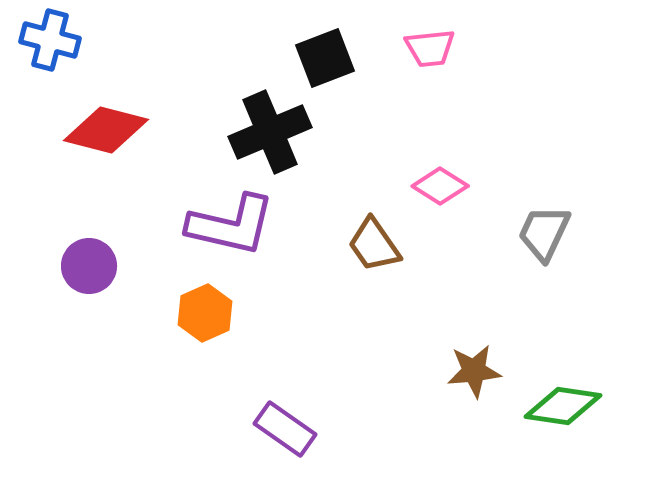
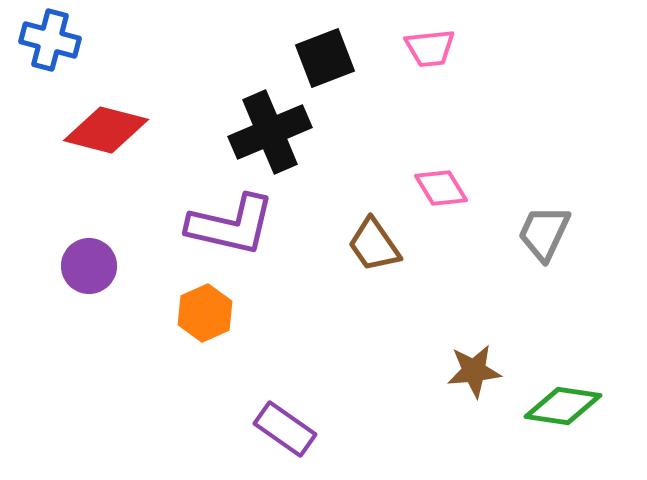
pink diamond: moved 1 px right, 2 px down; rotated 26 degrees clockwise
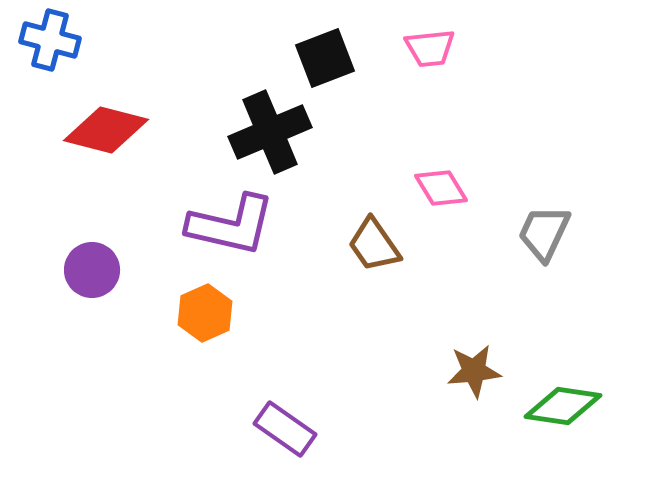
purple circle: moved 3 px right, 4 px down
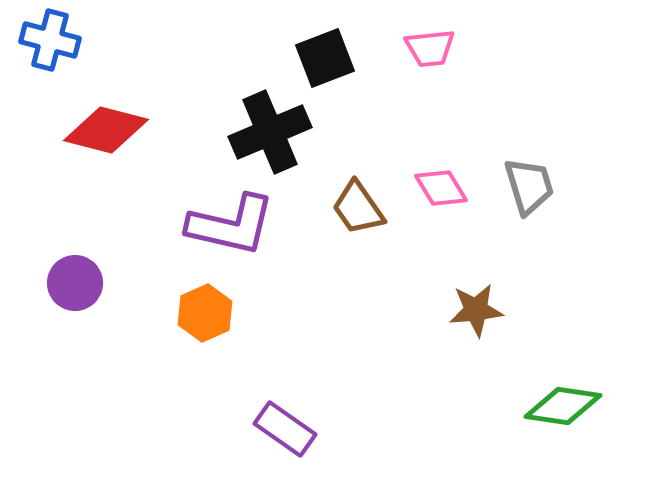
gray trapezoid: moved 15 px left, 47 px up; rotated 138 degrees clockwise
brown trapezoid: moved 16 px left, 37 px up
purple circle: moved 17 px left, 13 px down
brown star: moved 2 px right, 61 px up
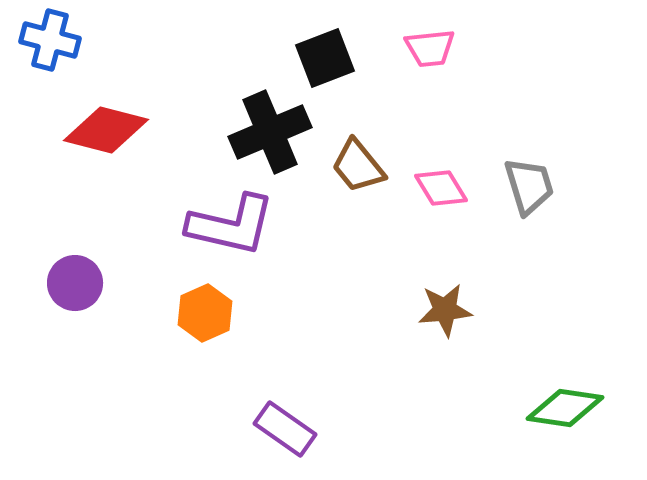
brown trapezoid: moved 42 px up; rotated 4 degrees counterclockwise
brown star: moved 31 px left
green diamond: moved 2 px right, 2 px down
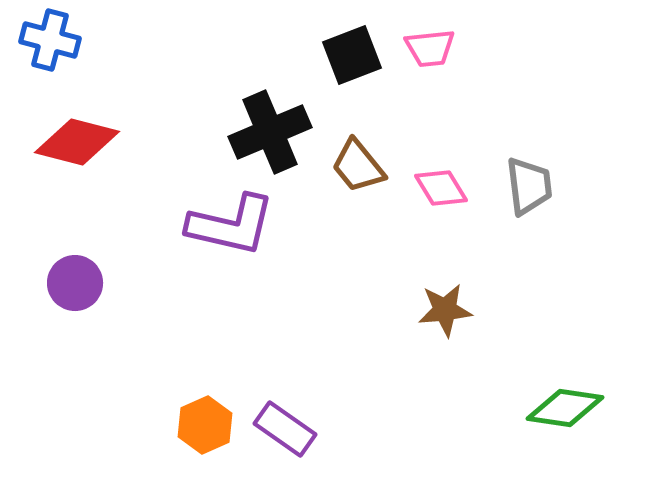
black square: moved 27 px right, 3 px up
red diamond: moved 29 px left, 12 px down
gray trapezoid: rotated 10 degrees clockwise
orange hexagon: moved 112 px down
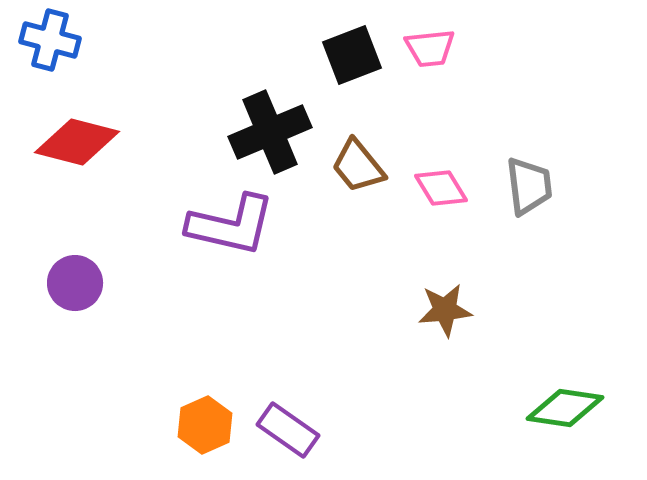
purple rectangle: moved 3 px right, 1 px down
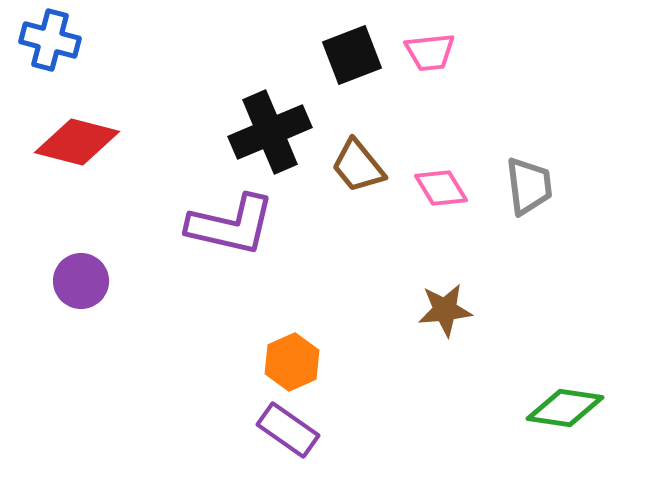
pink trapezoid: moved 4 px down
purple circle: moved 6 px right, 2 px up
orange hexagon: moved 87 px right, 63 px up
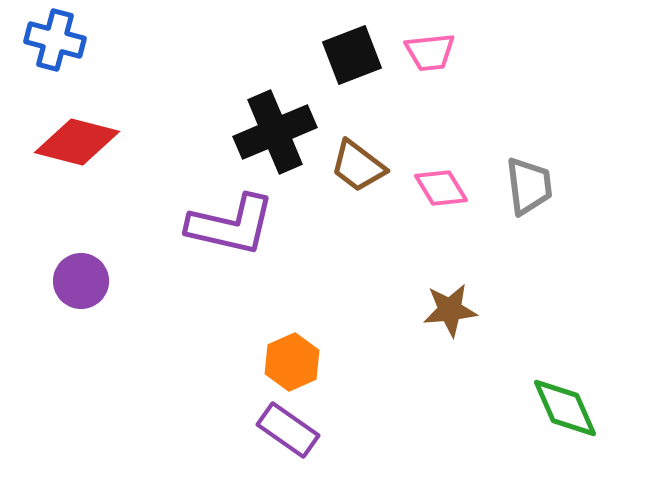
blue cross: moved 5 px right
black cross: moved 5 px right
brown trapezoid: rotated 14 degrees counterclockwise
brown star: moved 5 px right
green diamond: rotated 58 degrees clockwise
